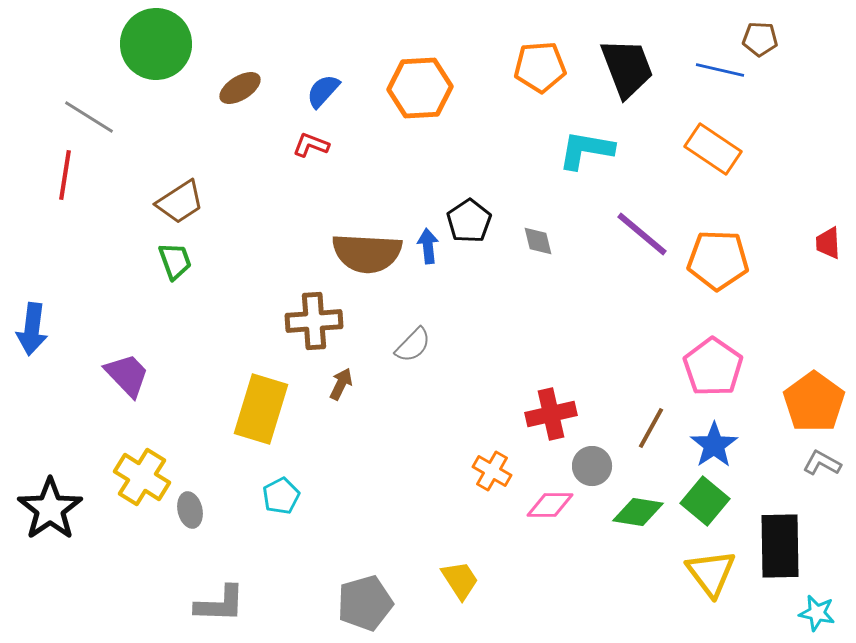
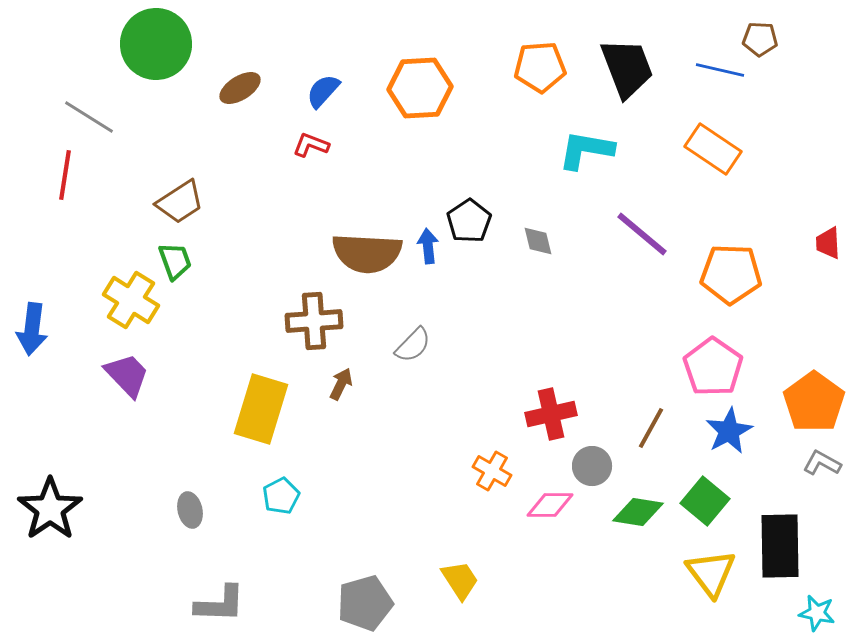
orange pentagon at (718, 260): moved 13 px right, 14 px down
blue star at (714, 445): moved 15 px right, 14 px up; rotated 6 degrees clockwise
yellow cross at (142, 477): moved 11 px left, 177 px up
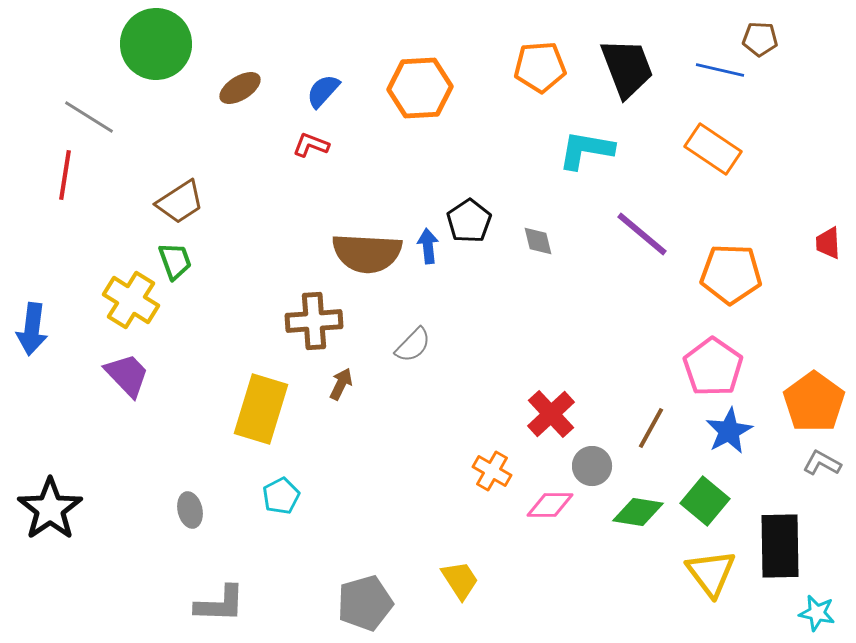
red cross at (551, 414): rotated 30 degrees counterclockwise
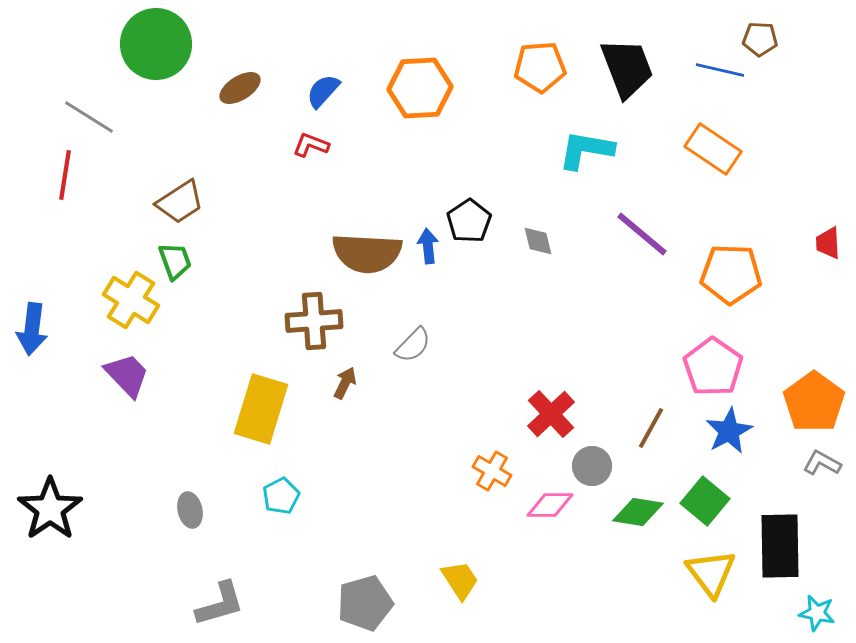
brown arrow at (341, 384): moved 4 px right, 1 px up
gray L-shape at (220, 604): rotated 18 degrees counterclockwise
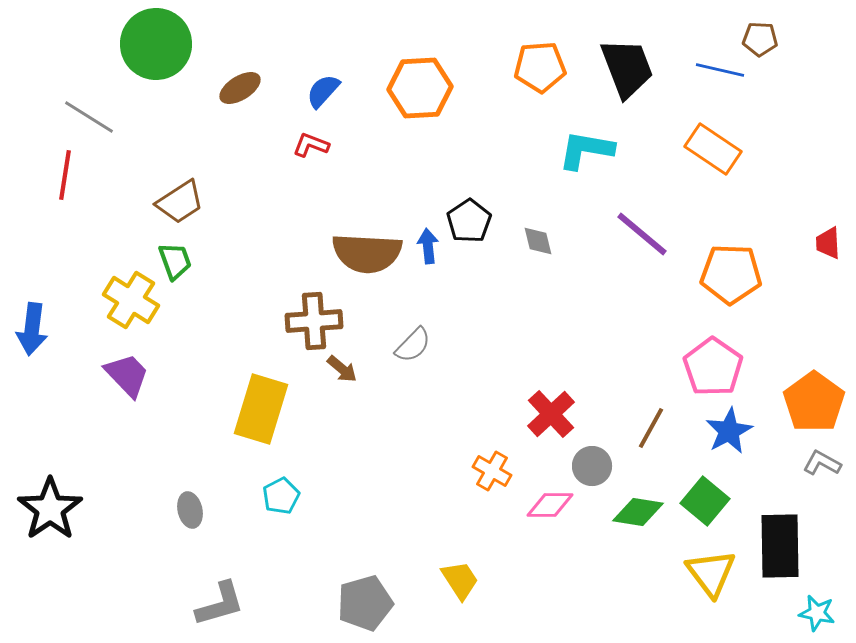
brown arrow at (345, 383): moved 3 px left, 14 px up; rotated 104 degrees clockwise
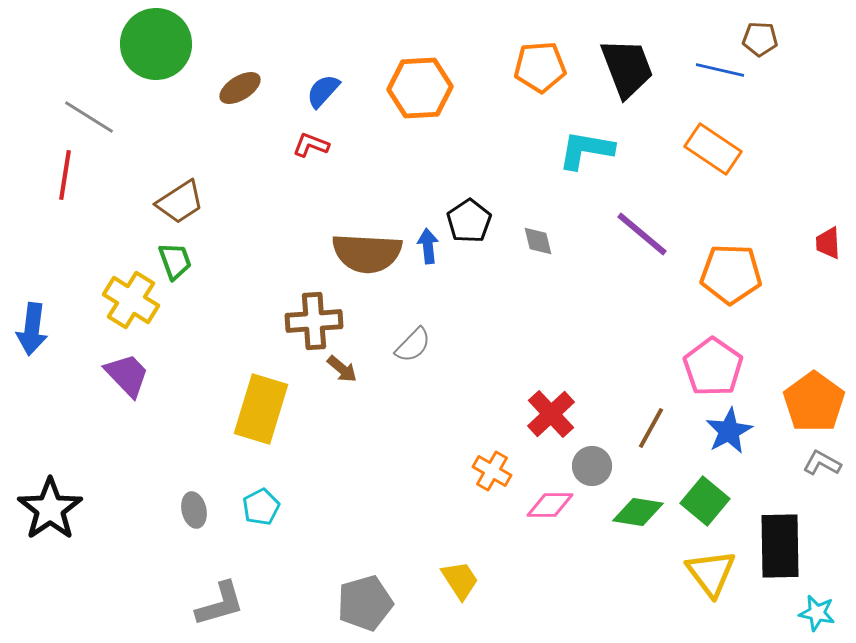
cyan pentagon at (281, 496): moved 20 px left, 11 px down
gray ellipse at (190, 510): moved 4 px right
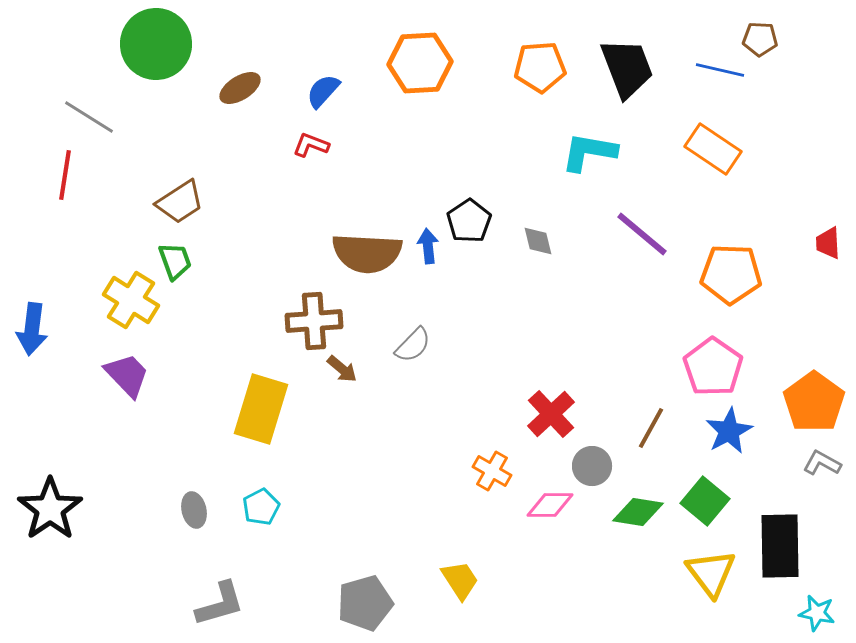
orange hexagon at (420, 88): moved 25 px up
cyan L-shape at (586, 150): moved 3 px right, 2 px down
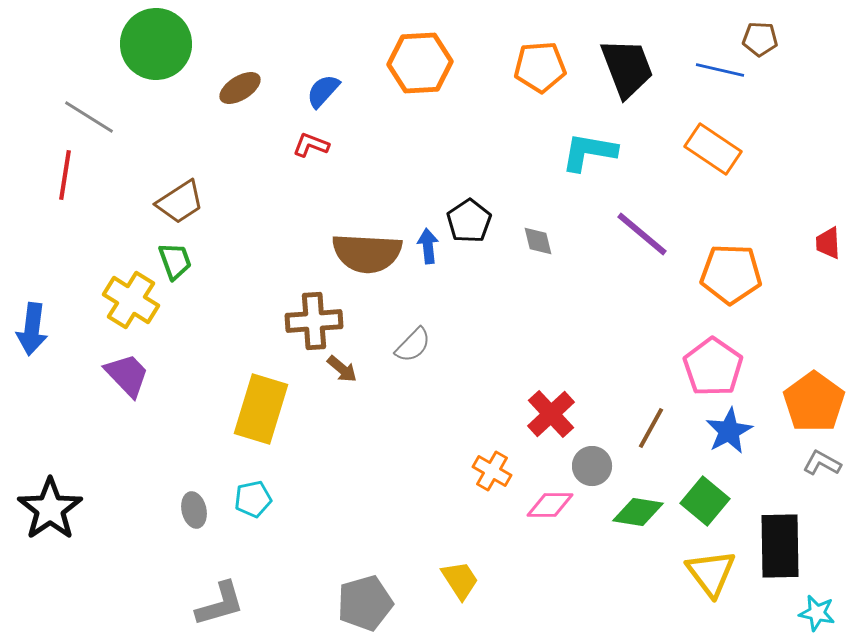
cyan pentagon at (261, 507): moved 8 px left, 8 px up; rotated 15 degrees clockwise
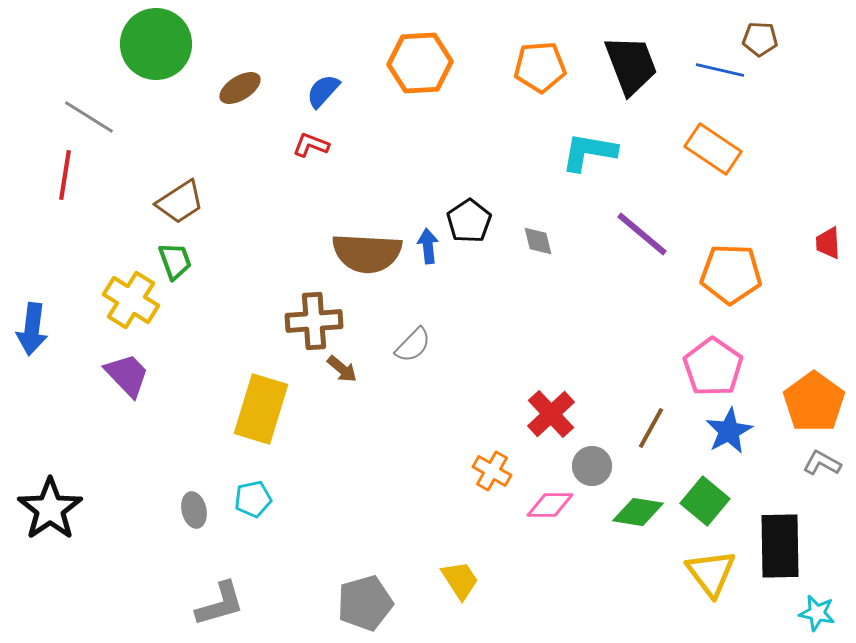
black trapezoid at (627, 68): moved 4 px right, 3 px up
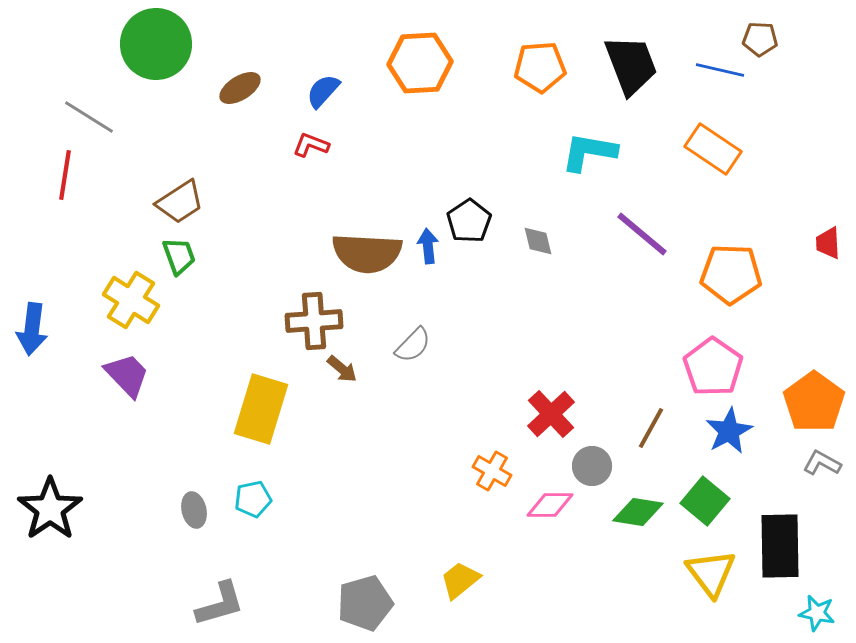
green trapezoid at (175, 261): moved 4 px right, 5 px up
yellow trapezoid at (460, 580): rotated 96 degrees counterclockwise
